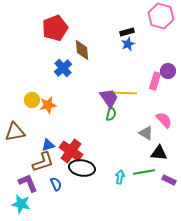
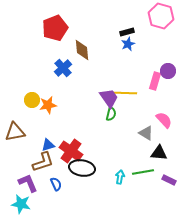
green line: moved 1 px left
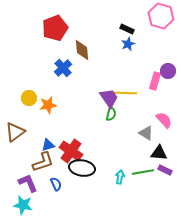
black rectangle: moved 3 px up; rotated 40 degrees clockwise
yellow circle: moved 3 px left, 2 px up
brown triangle: rotated 25 degrees counterclockwise
purple rectangle: moved 4 px left, 10 px up
cyan star: moved 2 px right, 1 px down
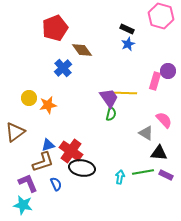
brown diamond: rotated 30 degrees counterclockwise
purple rectangle: moved 1 px right, 5 px down
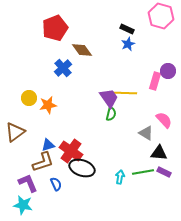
black ellipse: rotated 10 degrees clockwise
purple rectangle: moved 2 px left, 3 px up
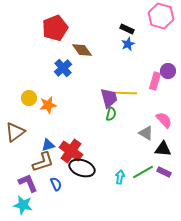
purple trapezoid: rotated 20 degrees clockwise
black triangle: moved 4 px right, 4 px up
green line: rotated 20 degrees counterclockwise
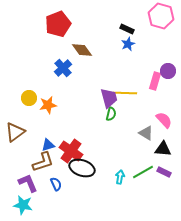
red pentagon: moved 3 px right, 4 px up
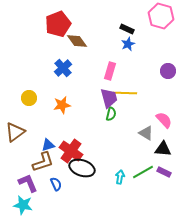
brown diamond: moved 5 px left, 9 px up
pink rectangle: moved 45 px left, 10 px up
orange star: moved 14 px right
